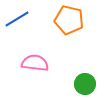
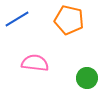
green circle: moved 2 px right, 6 px up
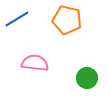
orange pentagon: moved 2 px left
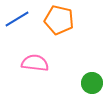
orange pentagon: moved 8 px left
green circle: moved 5 px right, 5 px down
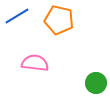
blue line: moved 3 px up
green circle: moved 4 px right
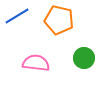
pink semicircle: moved 1 px right
green circle: moved 12 px left, 25 px up
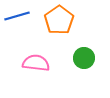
blue line: rotated 15 degrees clockwise
orange pentagon: rotated 24 degrees clockwise
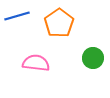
orange pentagon: moved 3 px down
green circle: moved 9 px right
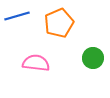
orange pentagon: rotated 12 degrees clockwise
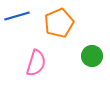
green circle: moved 1 px left, 2 px up
pink semicircle: rotated 100 degrees clockwise
